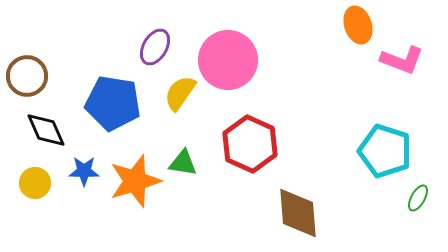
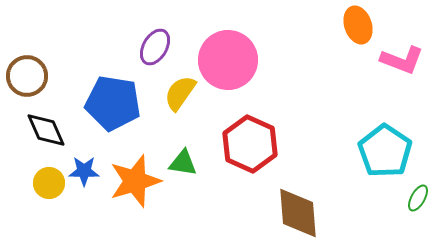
cyan pentagon: rotated 16 degrees clockwise
yellow circle: moved 14 px right
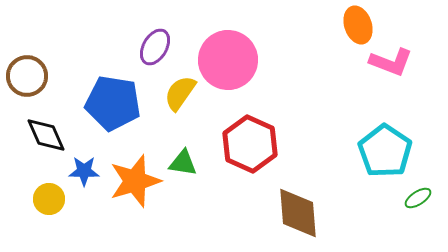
pink L-shape: moved 11 px left, 2 px down
black diamond: moved 5 px down
yellow circle: moved 16 px down
green ellipse: rotated 28 degrees clockwise
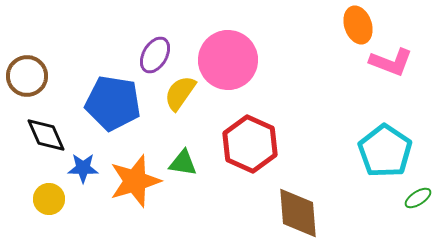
purple ellipse: moved 8 px down
blue star: moved 1 px left, 3 px up
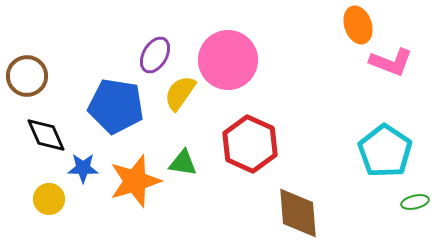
blue pentagon: moved 3 px right, 3 px down
green ellipse: moved 3 px left, 4 px down; rotated 20 degrees clockwise
